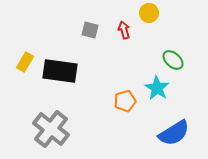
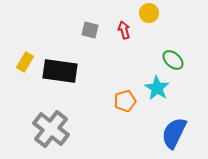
blue semicircle: rotated 148 degrees clockwise
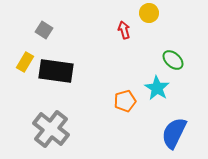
gray square: moved 46 px left; rotated 18 degrees clockwise
black rectangle: moved 4 px left
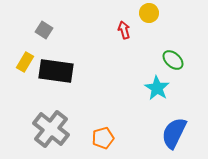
orange pentagon: moved 22 px left, 37 px down
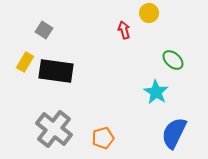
cyan star: moved 1 px left, 4 px down
gray cross: moved 3 px right
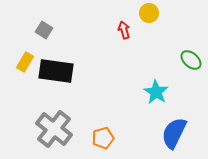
green ellipse: moved 18 px right
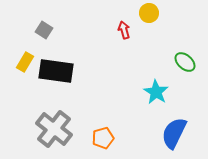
green ellipse: moved 6 px left, 2 px down
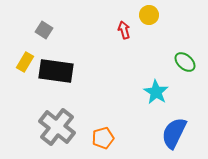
yellow circle: moved 2 px down
gray cross: moved 3 px right, 2 px up
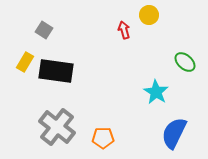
orange pentagon: rotated 15 degrees clockwise
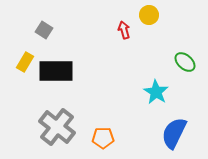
black rectangle: rotated 8 degrees counterclockwise
